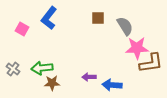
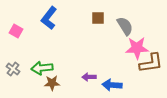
pink square: moved 6 px left, 2 px down
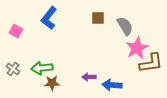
pink star: rotated 25 degrees counterclockwise
